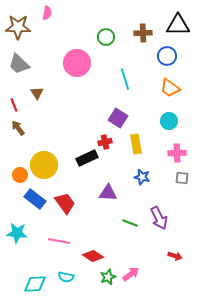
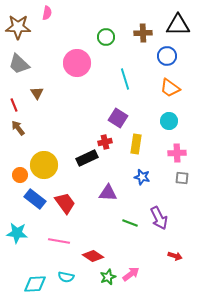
yellow rectangle: rotated 18 degrees clockwise
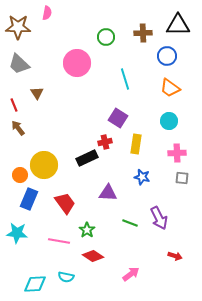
blue rectangle: moved 6 px left; rotated 75 degrees clockwise
green star: moved 21 px left, 47 px up; rotated 14 degrees counterclockwise
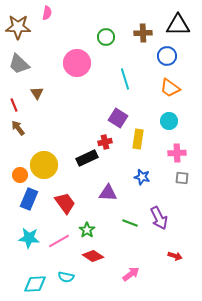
yellow rectangle: moved 2 px right, 5 px up
cyan star: moved 12 px right, 5 px down
pink line: rotated 40 degrees counterclockwise
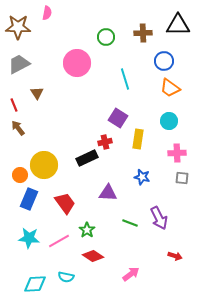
blue circle: moved 3 px left, 5 px down
gray trapezoid: rotated 110 degrees clockwise
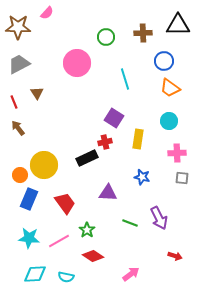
pink semicircle: rotated 32 degrees clockwise
red line: moved 3 px up
purple square: moved 4 px left
cyan diamond: moved 10 px up
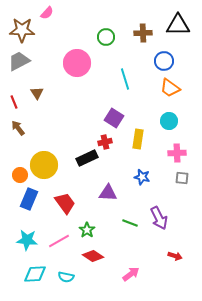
brown star: moved 4 px right, 3 px down
gray trapezoid: moved 3 px up
cyan star: moved 2 px left, 2 px down
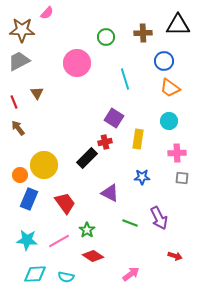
black rectangle: rotated 20 degrees counterclockwise
blue star: rotated 14 degrees counterclockwise
purple triangle: moved 2 px right; rotated 24 degrees clockwise
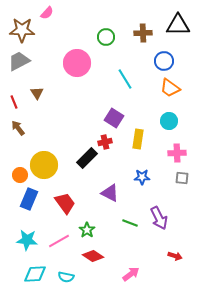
cyan line: rotated 15 degrees counterclockwise
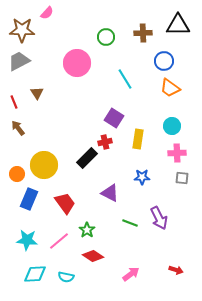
cyan circle: moved 3 px right, 5 px down
orange circle: moved 3 px left, 1 px up
pink line: rotated 10 degrees counterclockwise
red arrow: moved 1 px right, 14 px down
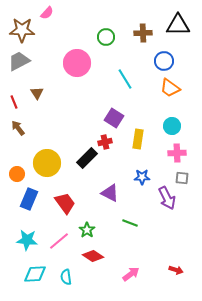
yellow circle: moved 3 px right, 2 px up
purple arrow: moved 8 px right, 20 px up
cyan semicircle: rotated 70 degrees clockwise
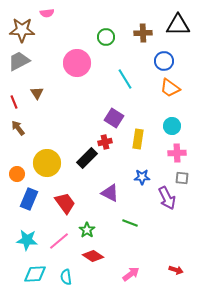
pink semicircle: rotated 40 degrees clockwise
